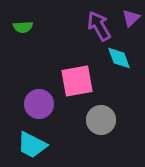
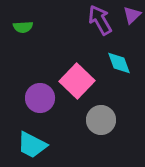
purple triangle: moved 1 px right, 3 px up
purple arrow: moved 1 px right, 6 px up
cyan diamond: moved 5 px down
pink square: rotated 36 degrees counterclockwise
purple circle: moved 1 px right, 6 px up
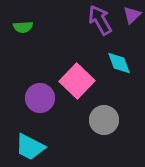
gray circle: moved 3 px right
cyan trapezoid: moved 2 px left, 2 px down
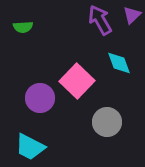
gray circle: moved 3 px right, 2 px down
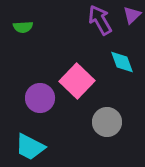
cyan diamond: moved 3 px right, 1 px up
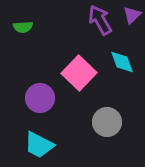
pink square: moved 2 px right, 8 px up
cyan trapezoid: moved 9 px right, 2 px up
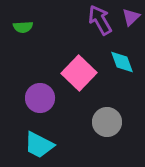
purple triangle: moved 1 px left, 2 px down
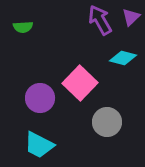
cyan diamond: moved 1 px right, 4 px up; rotated 56 degrees counterclockwise
pink square: moved 1 px right, 10 px down
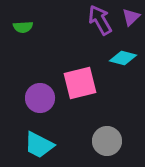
pink square: rotated 32 degrees clockwise
gray circle: moved 19 px down
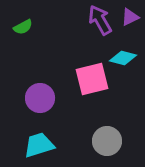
purple triangle: moved 1 px left; rotated 18 degrees clockwise
green semicircle: rotated 24 degrees counterclockwise
pink square: moved 12 px right, 4 px up
cyan trapezoid: rotated 136 degrees clockwise
